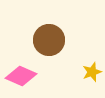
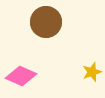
brown circle: moved 3 px left, 18 px up
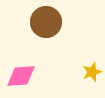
pink diamond: rotated 28 degrees counterclockwise
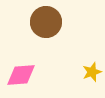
pink diamond: moved 1 px up
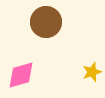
pink diamond: rotated 12 degrees counterclockwise
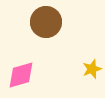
yellow star: moved 3 px up
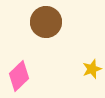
pink diamond: moved 2 px left, 1 px down; rotated 28 degrees counterclockwise
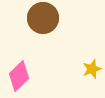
brown circle: moved 3 px left, 4 px up
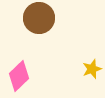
brown circle: moved 4 px left
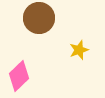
yellow star: moved 13 px left, 19 px up
